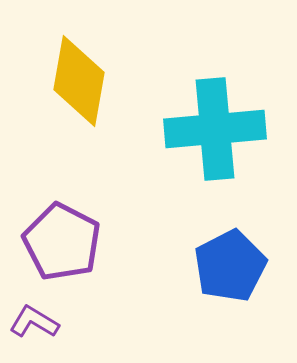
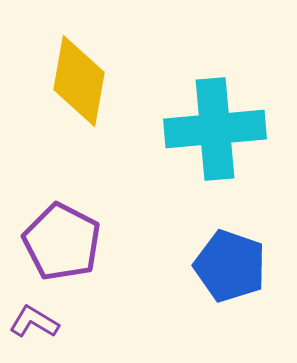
blue pentagon: rotated 26 degrees counterclockwise
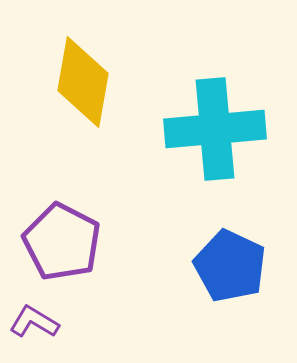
yellow diamond: moved 4 px right, 1 px down
blue pentagon: rotated 6 degrees clockwise
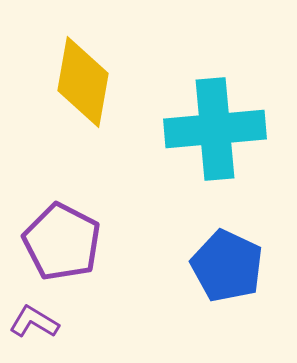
blue pentagon: moved 3 px left
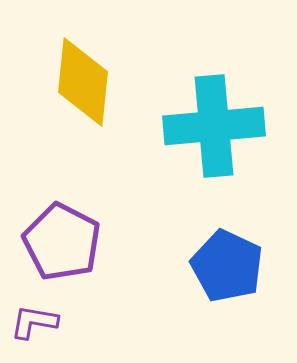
yellow diamond: rotated 4 degrees counterclockwise
cyan cross: moved 1 px left, 3 px up
purple L-shape: rotated 21 degrees counterclockwise
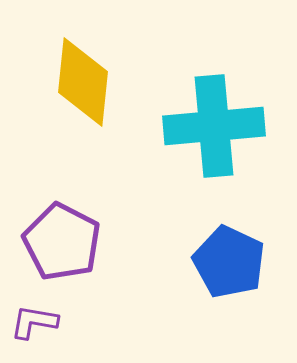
blue pentagon: moved 2 px right, 4 px up
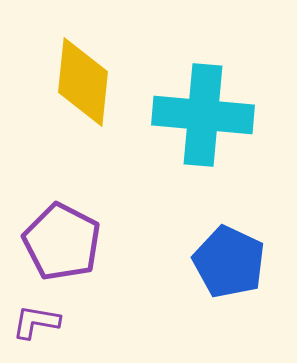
cyan cross: moved 11 px left, 11 px up; rotated 10 degrees clockwise
purple L-shape: moved 2 px right
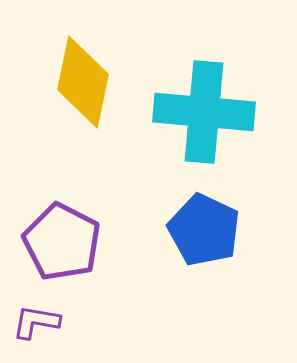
yellow diamond: rotated 6 degrees clockwise
cyan cross: moved 1 px right, 3 px up
blue pentagon: moved 25 px left, 32 px up
